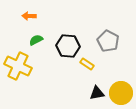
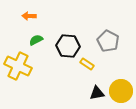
yellow circle: moved 2 px up
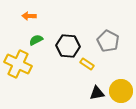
yellow cross: moved 2 px up
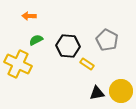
gray pentagon: moved 1 px left, 1 px up
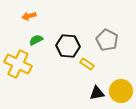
orange arrow: rotated 16 degrees counterclockwise
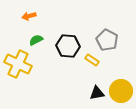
yellow rectangle: moved 5 px right, 4 px up
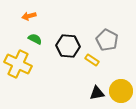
green semicircle: moved 1 px left, 1 px up; rotated 56 degrees clockwise
